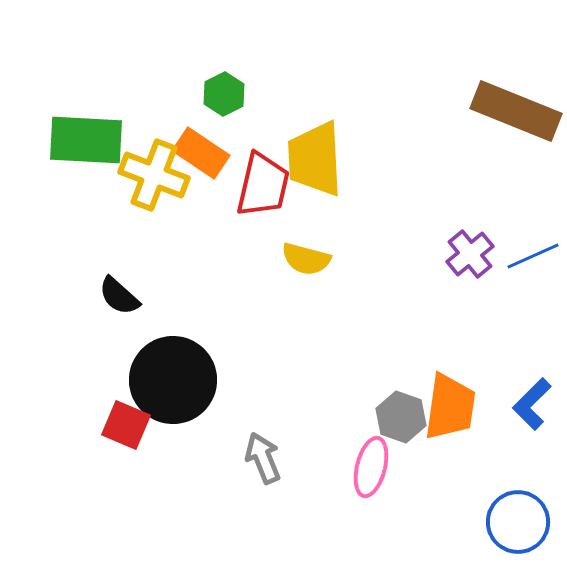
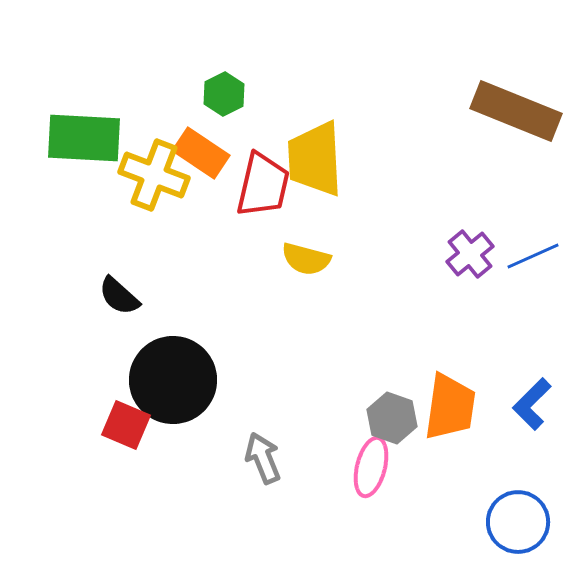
green rectangle: moved 2 px left, 2 px up
gray hexagon: moved 9 px left, 1 px down
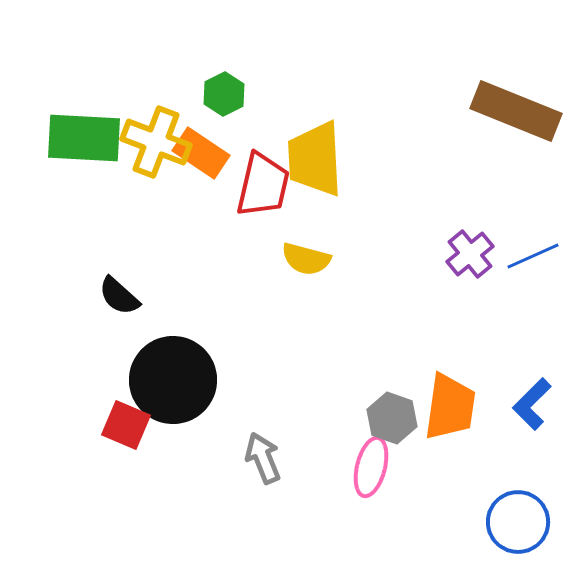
yellow cross: moved 2 px right, 33 px up
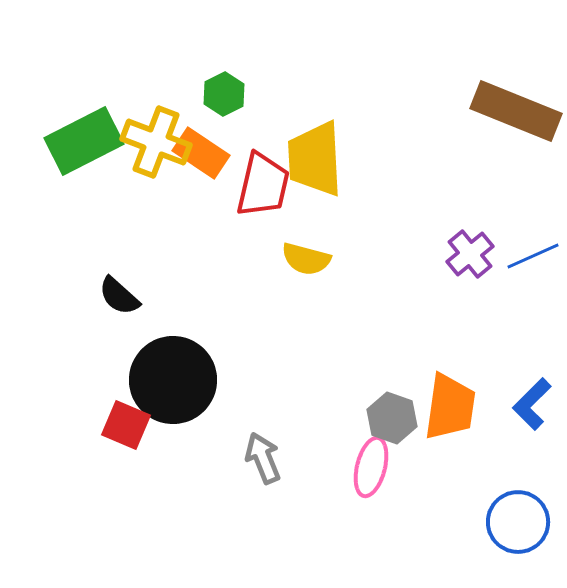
green rectangle: moved 3 px down; rotated 30 degrees counterclockwise
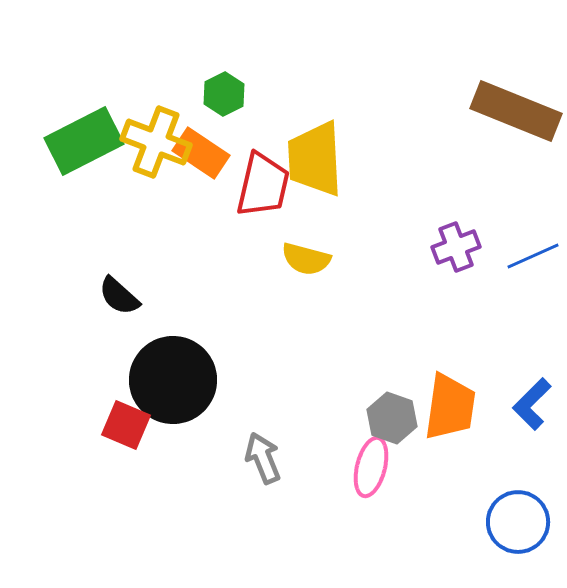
purple cross: moved 14 px left, 7 px up; rotated 18 degrees clockwise
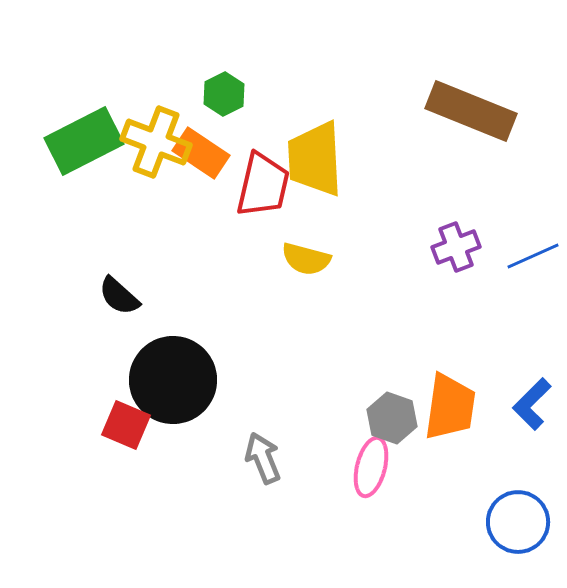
brown rectangle: moved 45 px left
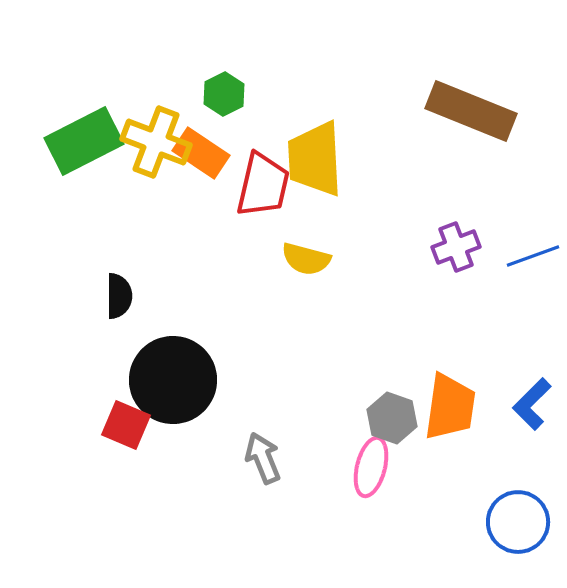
blue line: rotated 4 degrees clockwise
black semicircle: rotated 132 degrees counterclockwise
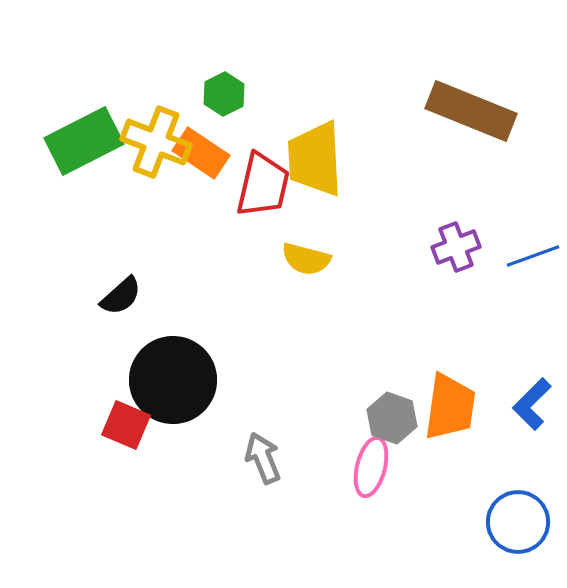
black semicircle: moved 2 px right; rotated 48 degrees clockwise
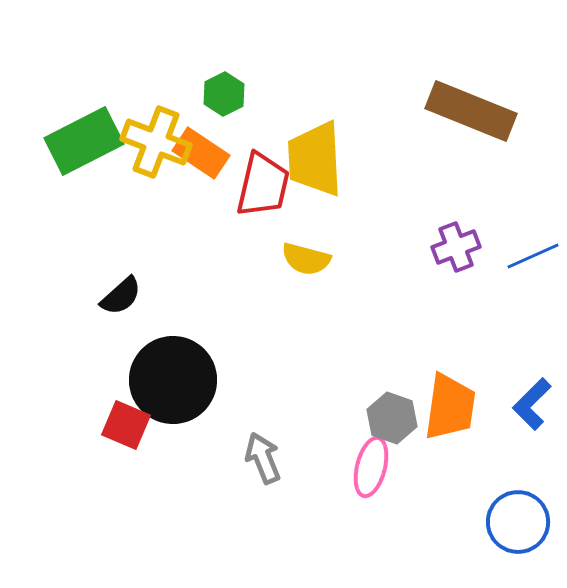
blue line: rotated 4 degrees counterclockwise
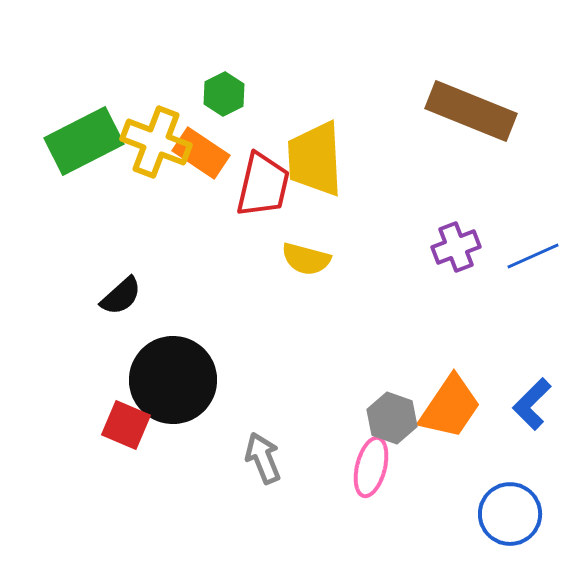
orange trapezoid: rotated 26 degrees clockwise
blue circle: moved 8 px left, 8 px up
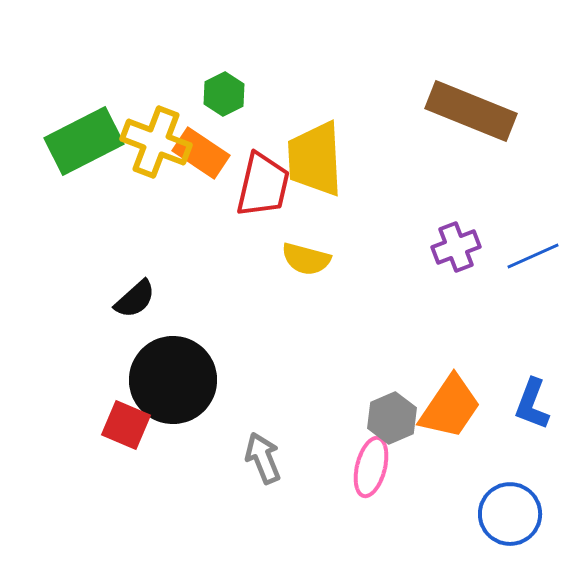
black semicircle: moved 14 px right, 3 px down
blue L-shape: rotated 24 degrees counterclockwise
gray hexagon: rotated 18 degrees clockwise
